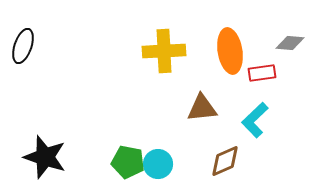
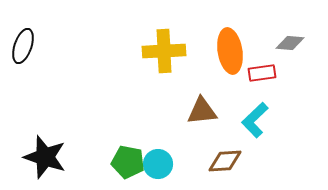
brown triangle: moved 3 px down
brown diamond: rotated 20 degrees clockwise
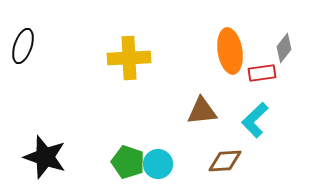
gray diamond: moved 6 px left, 5 px down; rotated 56 degrees counterclockwise
yellow cross: moved 35 px left, 7 px down
green pentagon: rotated 8 degrees clockwise
